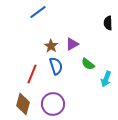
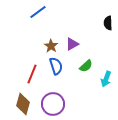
green semicircle: moved 2 px left, 2 px down; rotated 80 degrees counterclockwise
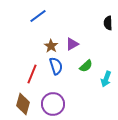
blue line: moved 4 px down
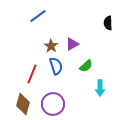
cyan arrow: moved 6 px left, 9 px down; rotated 21 degrees counterclockwise
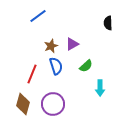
brown star: rotated 16 degrees clockwise
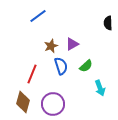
blue semicircle: moved 5 px right
cyan arrow: rotated 21 degrees counterclockwise
brown diamond: moved 2 px up
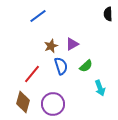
black semicircle: moved 9 px up
red line: rotated 18 degrees clockwise
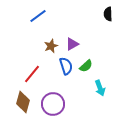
blue semicircle: moved 5 px right
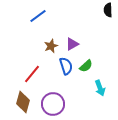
black semicircle: moved 4 px up
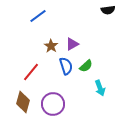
black semicircle: rotated 96 degrees counterclockwise
brown star: rotated 16 degrees counterclockwise
red line: moved 1 px left, 2 px up
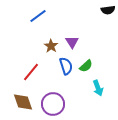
purple triangle: moved 2 px up; rotated 32 degrees counterclockwise
cyan arrow: moved 2 px left
brown diamond: rotated 35 degrees counterclockwise
